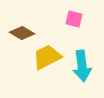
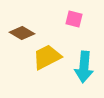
cyan arrow: moved 2 px right, 1 px down; rotated 12 degrees clockwise
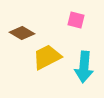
pink square: moved 2 px right, 1 px down
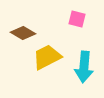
pink square: moved 1 px right, 1 px up
brown diamond: moved 1 px right
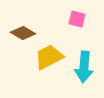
yellow trapezoid: moved 2 px right
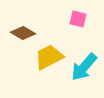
pink square: moved 1 px right
cyan arrow: rotated 36 degrees clockwise
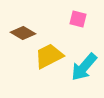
yellow trapezoid: moved 1 px up
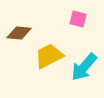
brown diamond: moved 4 px left; rotated 25 degrees counterclockwise
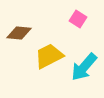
pink square: rotated 18 degrees clockwise
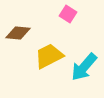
pink square: moved 10 px left, 5 px up
brown diamond: moved 1 px left
